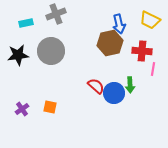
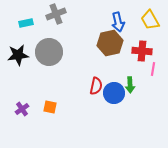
yellow trapezoid: rotated 35 degrees clockwise
blue arrow: moved 1 px left, 2 px up
gray circle: moved 2 px left, 1 px down
red semicircle: rotated 60 degrees clockwise
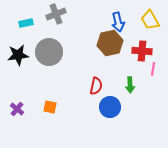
blue circle: moved 4 px left, 14 px down
purple cross: moved 5 px left; rotated 16 degrees counterclockwise
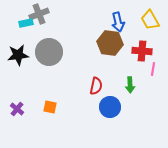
gray cross: moved 17 px left
brown hexagon: rotated 20 degrees clockwise
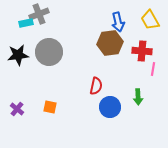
brown hexagon: rotated 15 degrees counterclockwise
green arrow: moved 8 px right, 12 px down
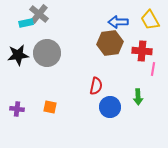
gray cross: rotated 30 degrees counterclockwise
blue arrow: rotated 102 degrees clockwise
gray circle: moved 2 px left, 1 px down
purple cross: rotated 32 degrees counterclockwise
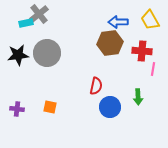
gray cross: rotated 12 degrees clockwise
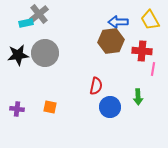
brown hexagon: moved 1 px right, 2 px up
gray circle: moved 2 px left
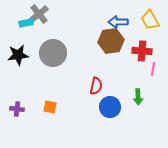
gray circle: moved 8 px right
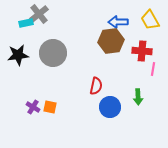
purple cross: moved 16 px right, 2 px up; rotated 24 degrees clockwise
